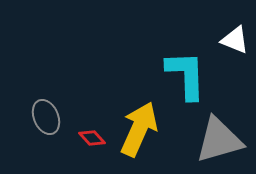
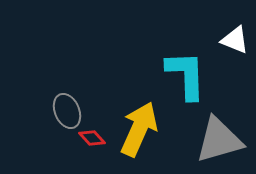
gray ellipse: moved 21 px right, 6 px up
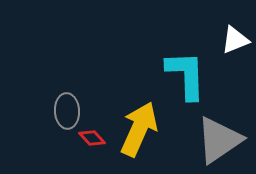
white triangle: rotated 44 degrees counterclockwise
gray ellipse: rotated 20 degrees clockwise
gray triangle: rotated 18 degrees counterclockwise
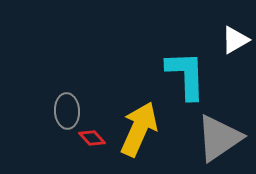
white triangle: rotated 8 degrees counterclockwise
gray triangle: moved 2 px up
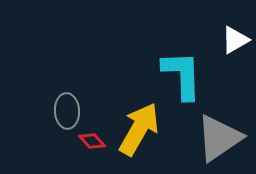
cyan L-shape: moved 4 px left
yellow arrow: rotated 6 degrees clockwise
red diamond: moved 3 px down
